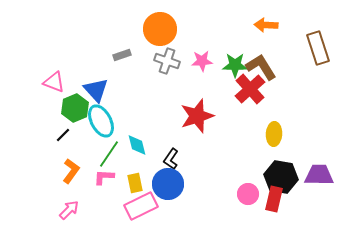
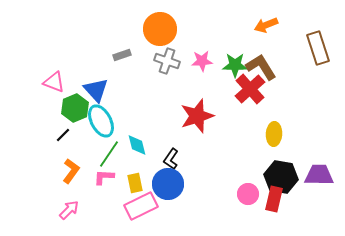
orange arrow: rotated 25 degrees counterclockwise
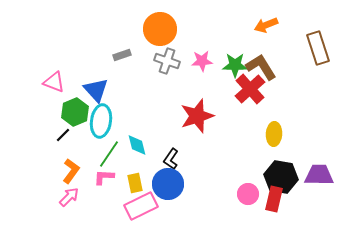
green hexagon: moved 4 px down
cyan ellipse: rotated 36 degrees clockwise
pink arrow: moved 13 px up
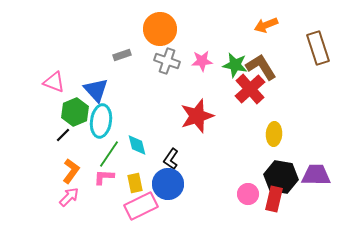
green star: rotated 10 degrees clockwise
purple trapezoid: moved 3 px left
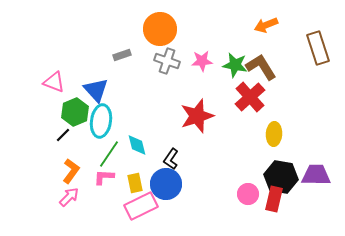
red cross: moved 8 px down
blue circle: moved 2 px left
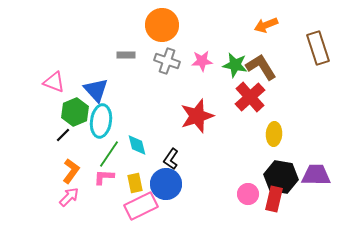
orange circle: moved 2 px right, 4 px up
gray rectangle: moved 4 px right; rotated 18 degrees clockwise
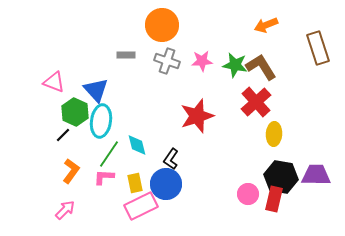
red cross: moved 6 px right, 5 px down
green hexagon: rotated 12 degrees counterclockwise
pink arrow: moved 4 px left, 13 px down
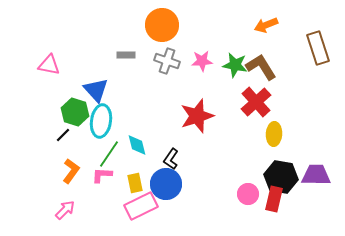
pink triangle: moved 5 px left, 17 px up; rotated 10 degrees counterclockwise
green hexagon: rotated 8 degrees counterclockwise
pink L-shape: moved 2 px left, 2 px up
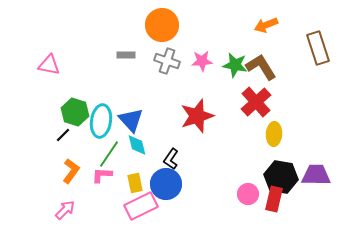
blue triangle: moved 35 px right, 30 px down
